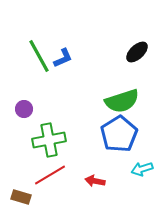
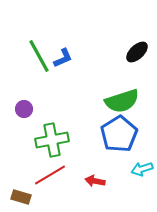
green cross: moved 3 px right
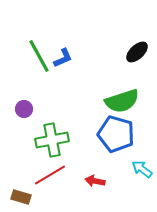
blue pentagon: moved 3 px left; rotated 24 degrees counterclockwise
cyan arrow: rotated 55 degrees clockwise
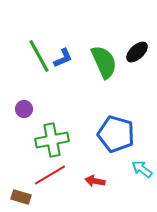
green semicircle: moved 18 px left, 39 px up; rotated 96 degrees counterclockwise
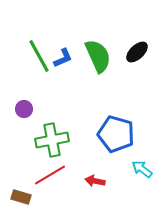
green semicircle: moved 6 px left, 6 px up
